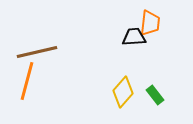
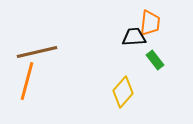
green rectangle: moved 35 px up
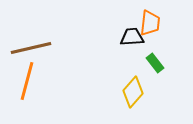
black trapezoid: moved 2 px left
brown line: moved 6 px left, 4 px up
green rectangle: moved 3 px down
yellow diamond: moved 10 px right
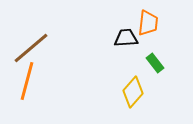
orange trapezoid: moved 2 px left
black trapezoid: moved 6 px left, 1 px down
brown line: rotated 27 degrees counterclockwise
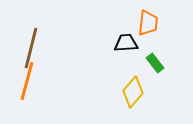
black trapezoid: moved 5 px down
brown line: rotated 36 degrees counterclockwise
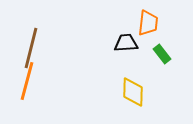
green rectangle: moved 7 px right, 9 px up
yellow diamond: rotated 40 degrees counterclockwise
